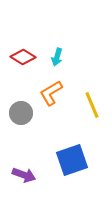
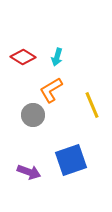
orange L-shape: moved 3 px up
gray circle: moved 12 px right, 2 px down
blue square: moved 1 px left
purple arrow: moved 5 px right, 3 px up
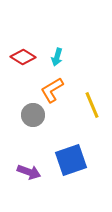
orange L-shape: moved 1 px right
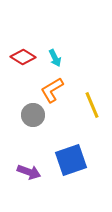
cyan arrow: moved 2 px left, 1 px down; rotated 42 degrees counterclockwise
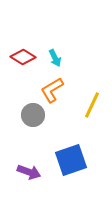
yellow line: rotated 48 degrees clockwise
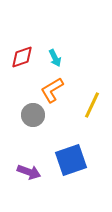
red diamond: moved 1 px left; rotated 50 degrees counterclockwise
